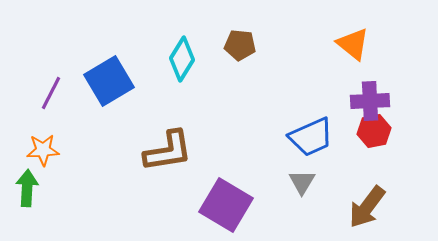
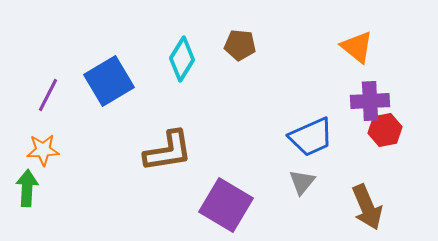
orange triangle: moved 4 px right, 3 px down
purple line: moved 3 px left, 2 px down
red hexagon: moved 11 px right, 1 px up
gray triangle: rotated 8 degrees clockwise
brown arrow: rotated 60 degrees counterclockwise
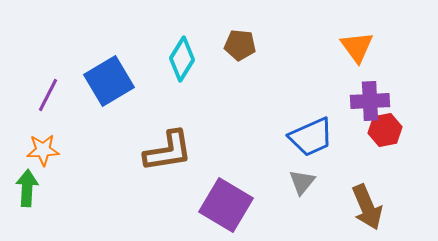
orange triangle: rotated 15 degrees clockwise
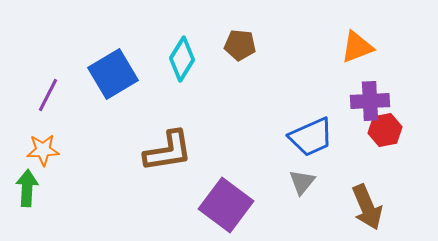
orange triangle: rotated 45 degrees clockwise
blue square: moved 4 px right, 7 px up
purple square: rotated 6 degrees clockwise
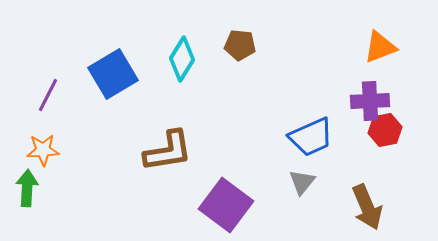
orange triangle: moved 23 px right
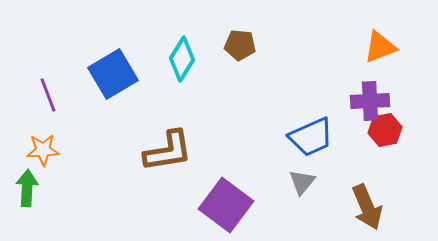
purple line: rotated 48 degrees counterclockwise
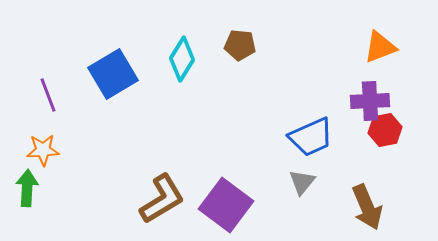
brown L-shape: moved 6 px left, 48 px down; rotated 22 degrees counterclockwise
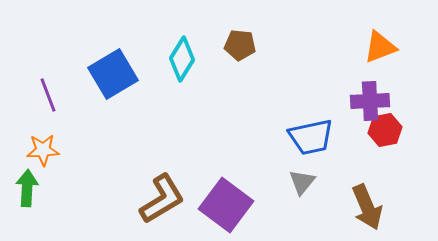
blue trapezoid: rotated 12 degrees clockwise
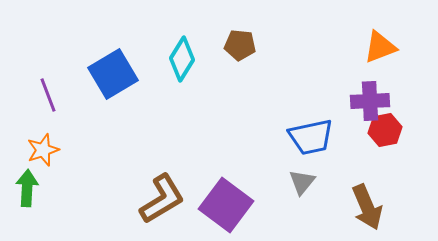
orange star: rotated 16 degrees counterclockwise
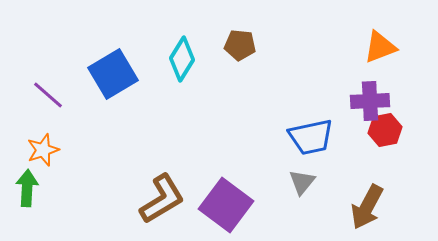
purple line: rotated 28 degrees counterclockwise
brown arrow: rotated 51 degrees clockwise
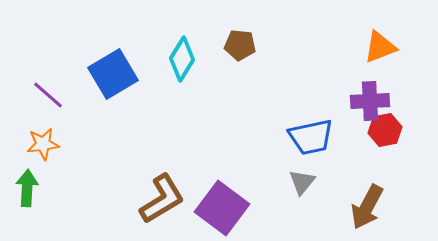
orange star: moved 6 px up; rotated 12 degrees clockwise
purple square: moved 4 px left, 3 px down
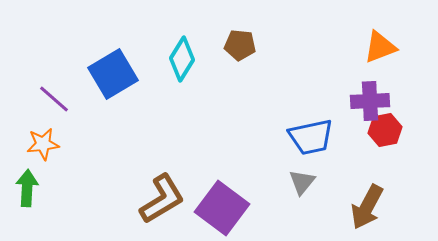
purple line: moved 6 px right, 4 px down
